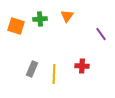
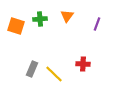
purple line: moved 4 px left, 10 px up; rotated 56 degrees clockwise
red cross: moved 1 px right, 2 px up
yellow line: rotated 48 degrees counterclockwise
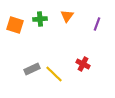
orange square: moved 1 px left, 1 px up
red cross: rotated 24 degrees clockwise
gray rectangle: rotated 42 degrees clockwise
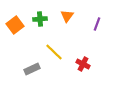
orange square: rotated 36 degrees clockwise
yellow line: moved 22 px up
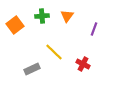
green cross: moved 2 px right, 3 px up
purple line: moved 3 px left, 5 px down
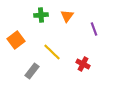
green cross: moved 1 px left, 1 px up
orange square: moved 1 px right, 15 px down
purple line: rotated 40 degrees counterclockwise
yellow line: moved 2 px left
gray rectangle: moved 2 px down; rotated 28 degrees counterclockwise
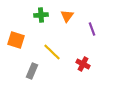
purple line: moved 2 px left
orange square: rotated 36 degrees counterclockwise
gray rectangle: rotated 14 degrees counterclockwise
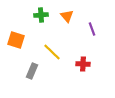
orange triangle: rotated 16 degrees counterclockwise
red cross: rotated 24 degrees counterclockwise
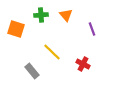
orange triangle: moved 1 px left, 1 px up
orange square: moved 11 px up
red cross: rotated 24 degrees clockwise
gray rectangle: rotated 63 degrees counterclockwise
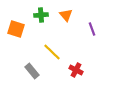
red cross: moved 7 px left, 6 px down
